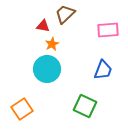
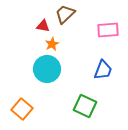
orange square: rotated 15 degrees counterclockwise
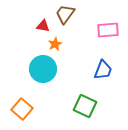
brown trapezoid: rotated 10 degrees counterclockwise
orange star: moved 3 px right
cyan circle: moved 4 px left
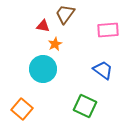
blue trapezoid: rotated 75 degrees counterclockwise
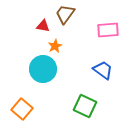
orange star: moved 2 px down
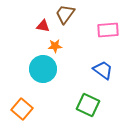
orange star: rotated 24 degrees clockwise
green square: moved 3 px right, 1 px up
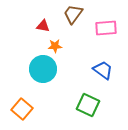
brown trapezoid: moved 8 px right
pink rectangle: moved 2 px left, 2 px up
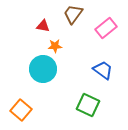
pink rectangle: rotated 35 degrees counterclockwise
orange square: moved 1 px left, 1 px down
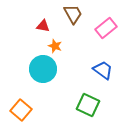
brown trapezoid: rotated 115 degrees clockwise
orange star: rotated 24 degrees clockwise
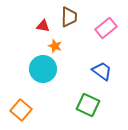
brown trapezoid: moved 4 px left, 3 px down; rotated 30 degrees clockwise
blue trapezoid: moved 1 px left, 1 px down
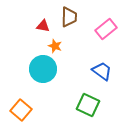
pink rectangle: moved 1 px down
